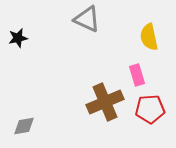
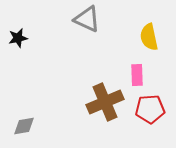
pink rectangle: rotated 15 degrees clockwise
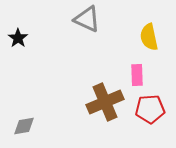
black star: rotated 24 degrees counterclockwise
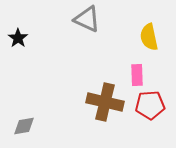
brown cross: rotated 36 degrees clockwise
red pentagon: moved 4 px up
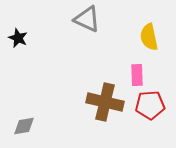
black star: rotated 12 degrees counterclockwise
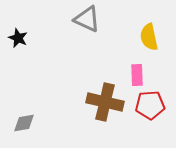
gray diamond: moved 3 px up
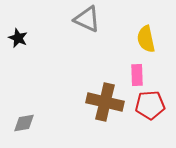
yellow semicircle: moved 3 px left, 2 px down
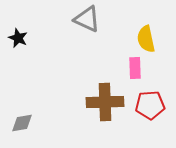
pink rectangle: moved 2 px left, 7 px up
brown cross: rotated 15 degrees counterclockwise
gray diamond: moved 2 px left
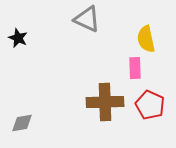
red pentagon: rotated 28 degrees clockwise
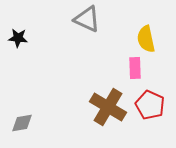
black star: rotated 18 degrees counterclockwise
brown cross: moved 3 px right, 5 px down; rotated 33 degrees clockwise
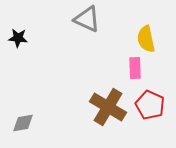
gray diamond: moved 1 px right
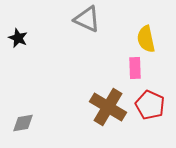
black star: rotated 18 degrees clockwise
